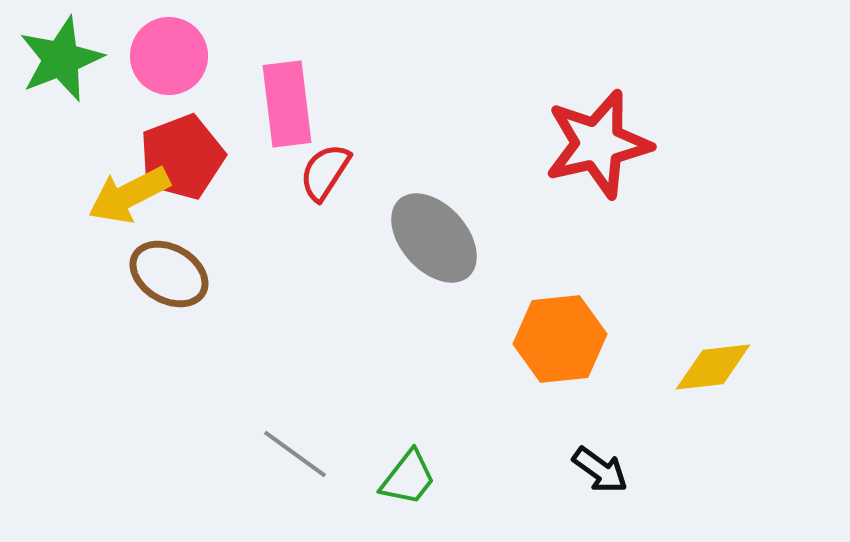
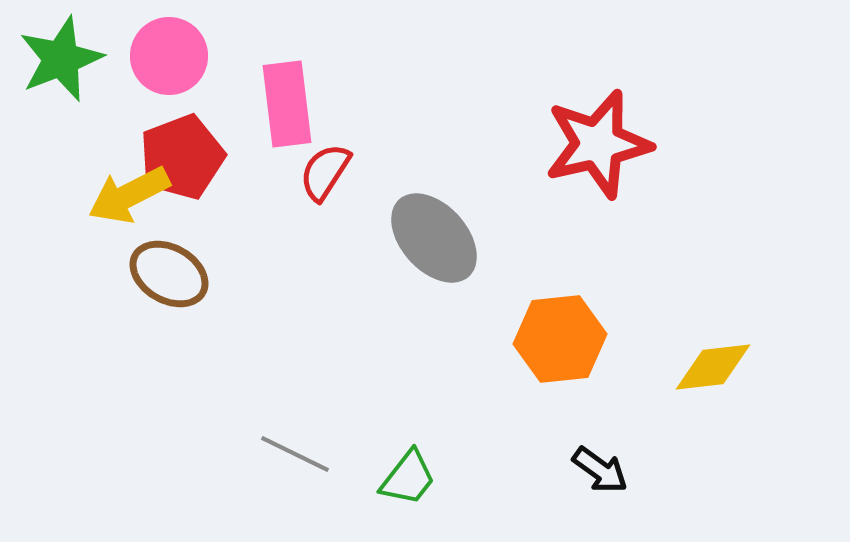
gray line: rotated 10 degrees counterclockwise
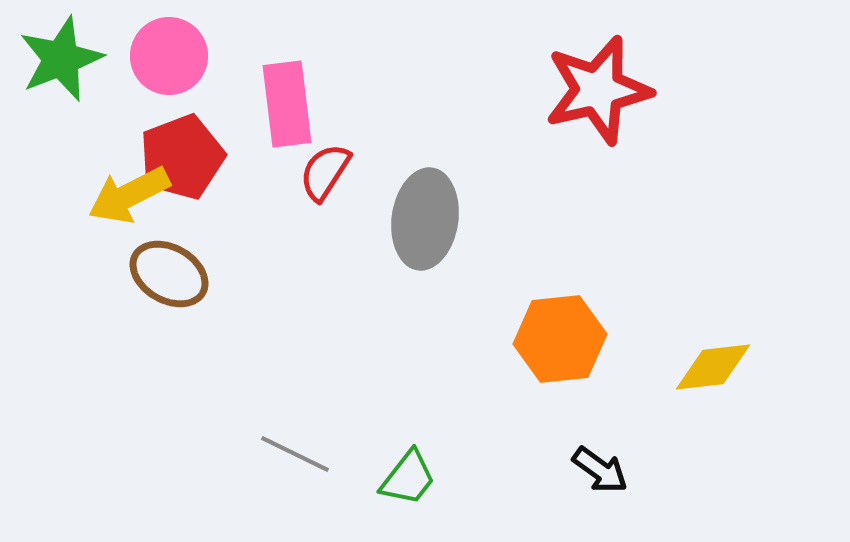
red star: moved 54 px up
gray ellipse: moved 9 px left, 19 px up; rotated 50 degrees clockwise
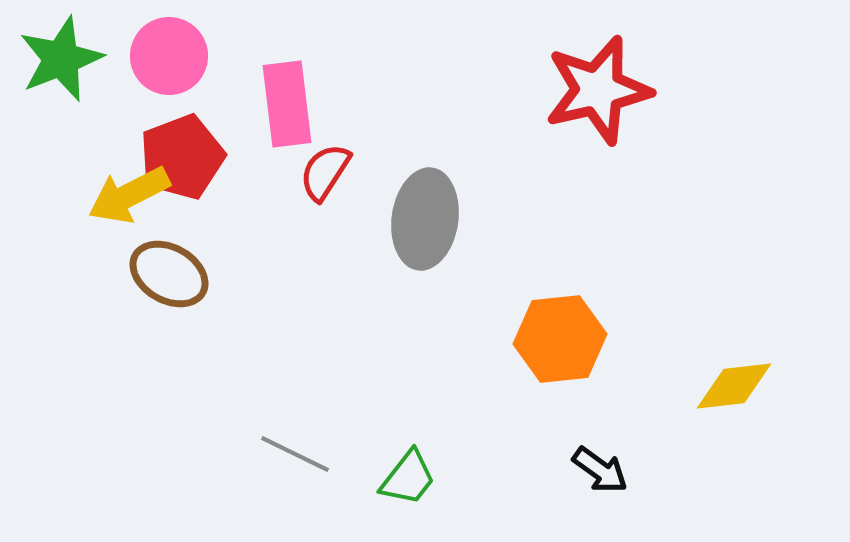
yellow diamond: moved 21 px right, 19 px down
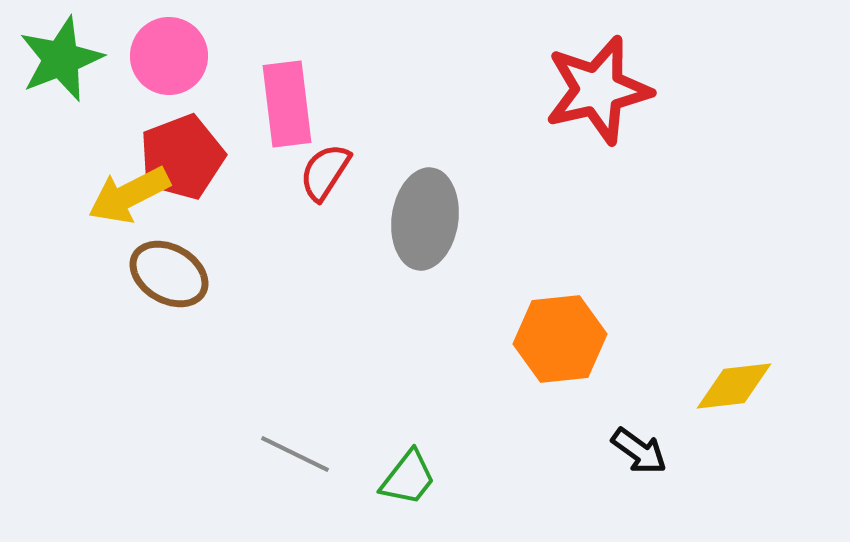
black arrow: moved 39 px right, 19 px up
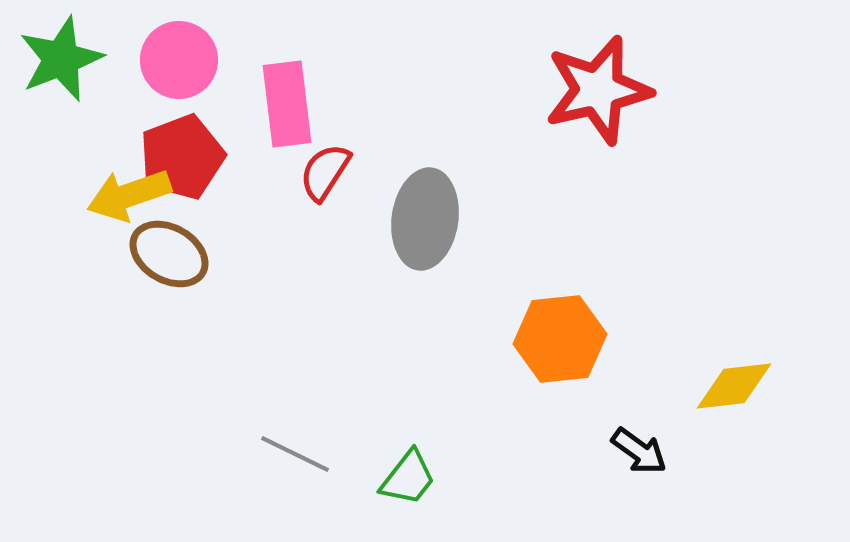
pink circle: moved 10 px right, 4 px down
yellow arrow: rotated 8 degrees clockwise
brown ellipse: moved 20 px up
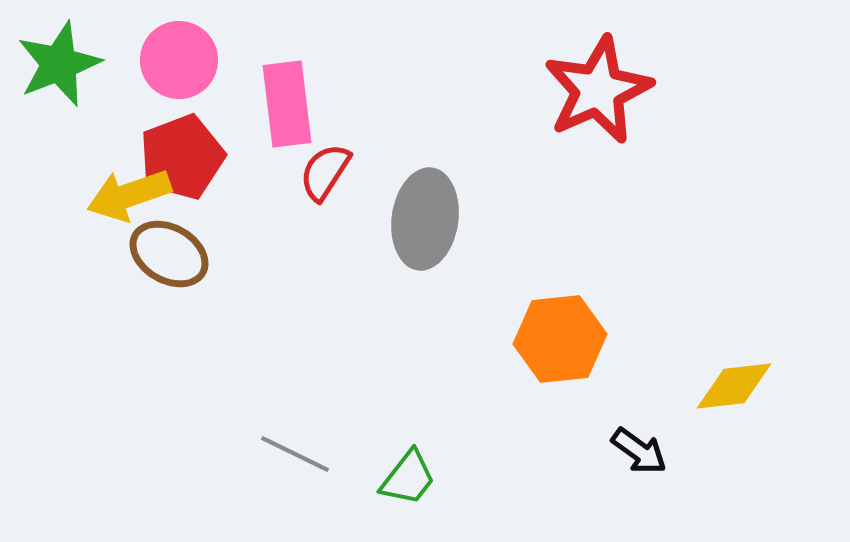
green star: moved 2 px left, 5 px down
red star: rotated 11 degrees counterclockwise
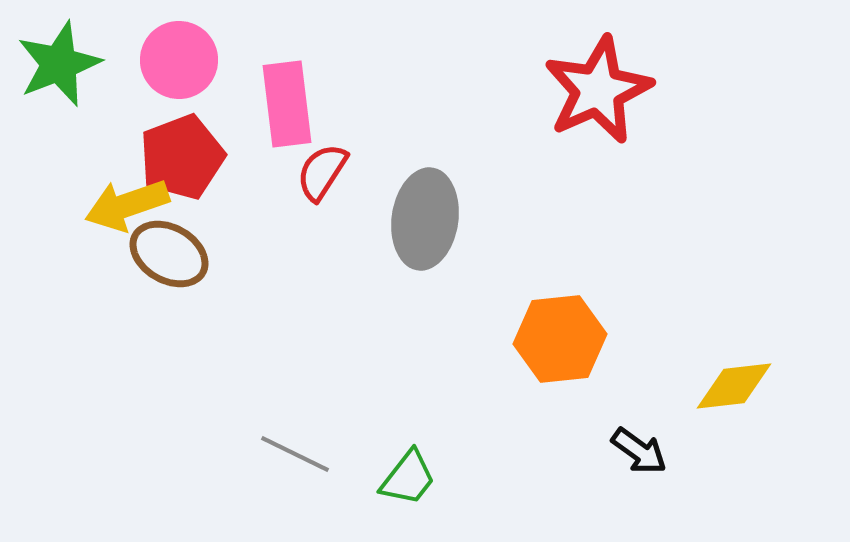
red semicircle: moved 3 px left
yellow arrow: moved 2 px left, 10 px down
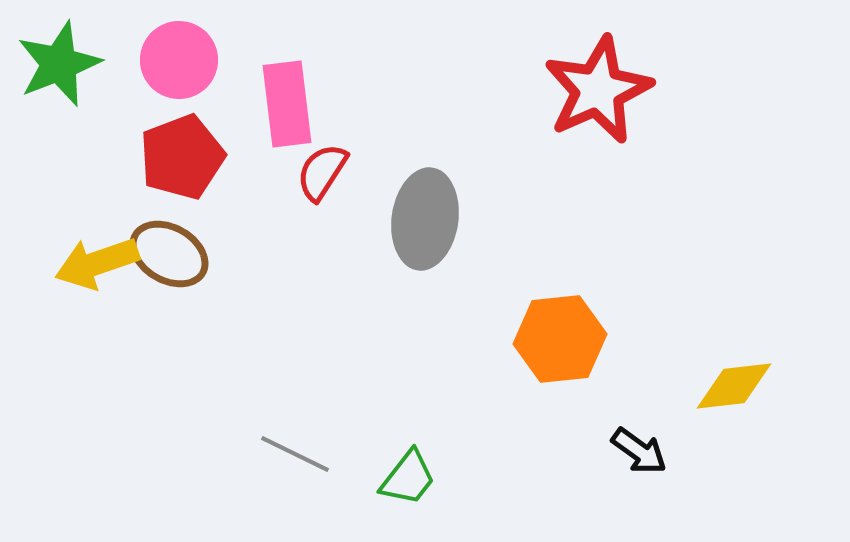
yellow arrow: moved 30 px left, 58 px down
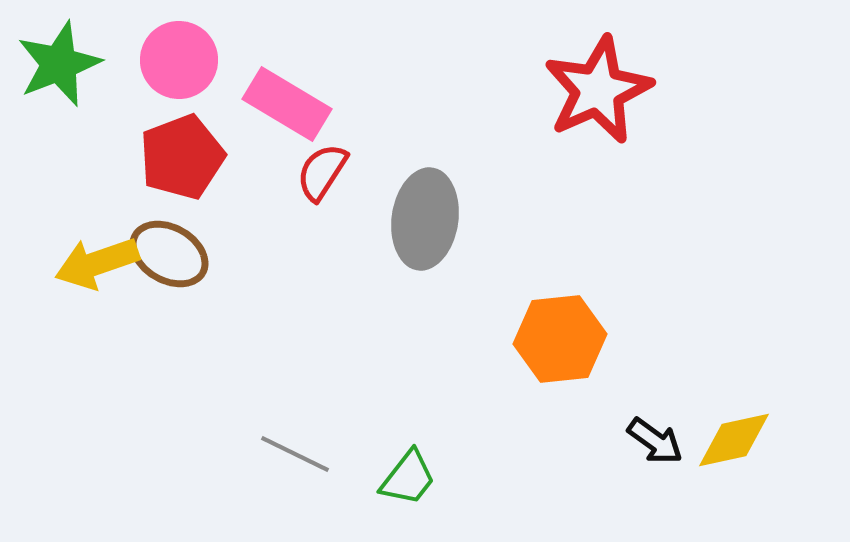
pink rectangle: rotated 52 degrees counterclockwise
yellow diamond: moved 54 px down; rotated 6 degrees counterclockwise
black arrow: moved 16 px right, 10 px up
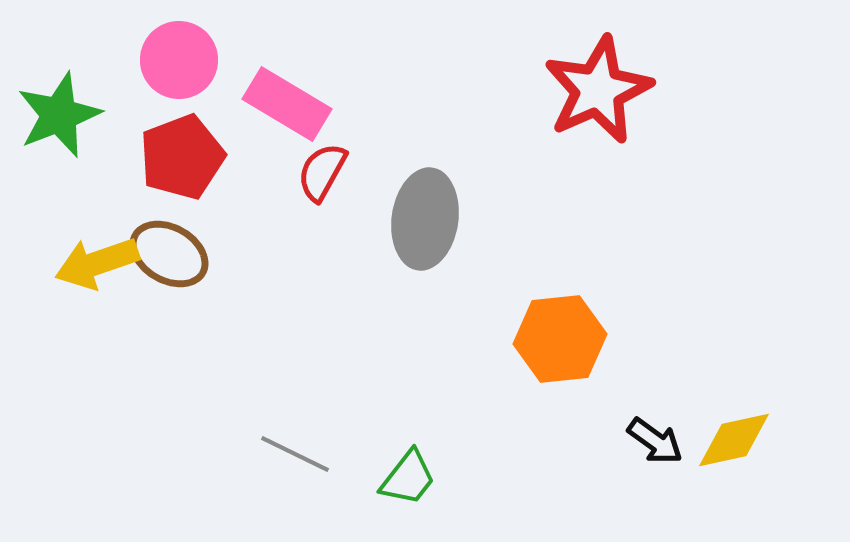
green star: moved 51 px down
red semicircle: rotated 4 degrees counterclockwise
